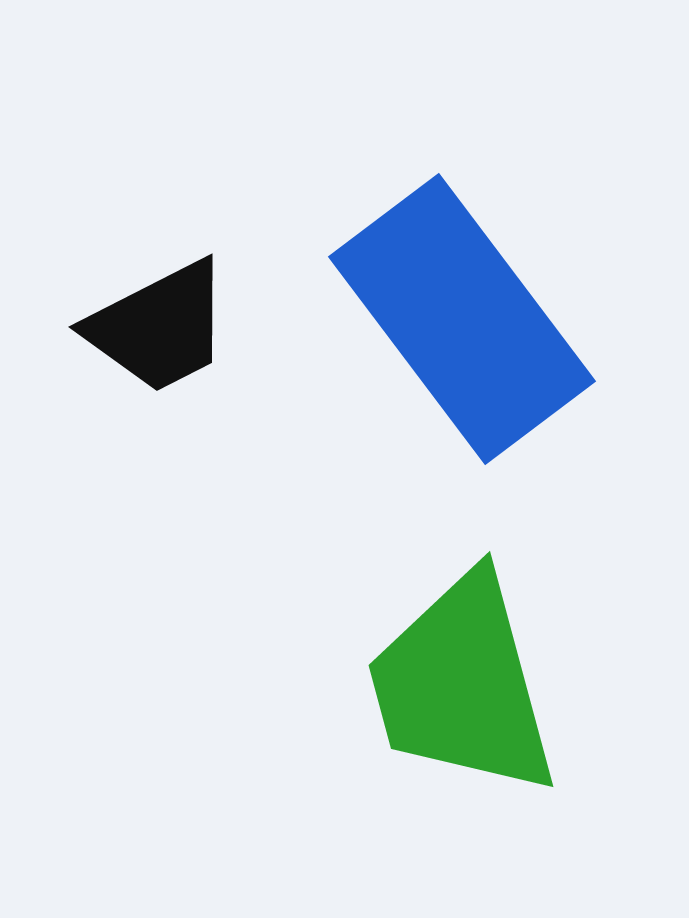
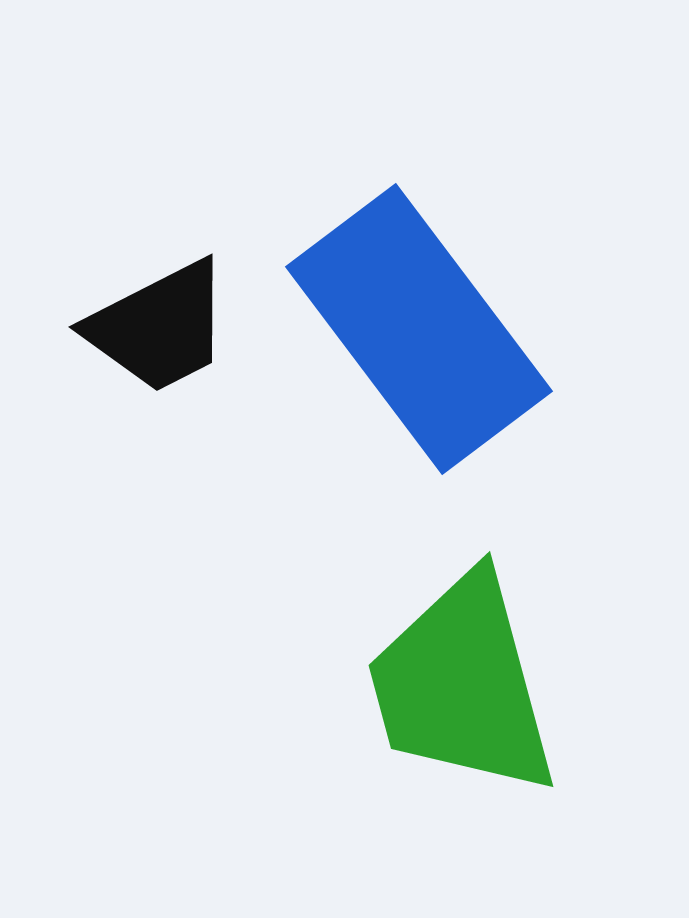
blue rectangle: moved 43 px left, 10 px down
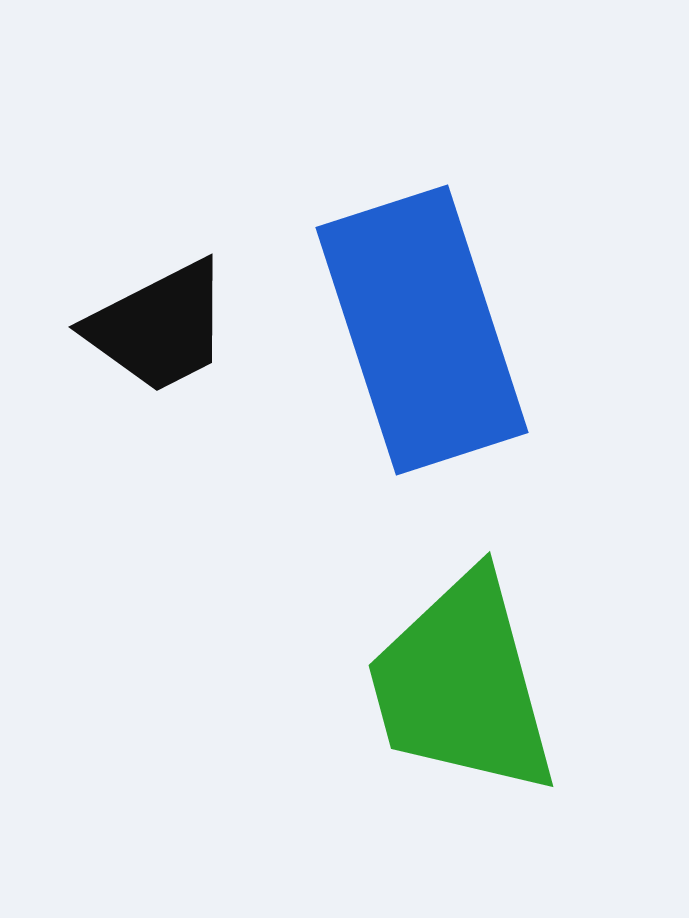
blue rectangle: moved 3 px right, 1 px down; rotated 19 degrees clockwise
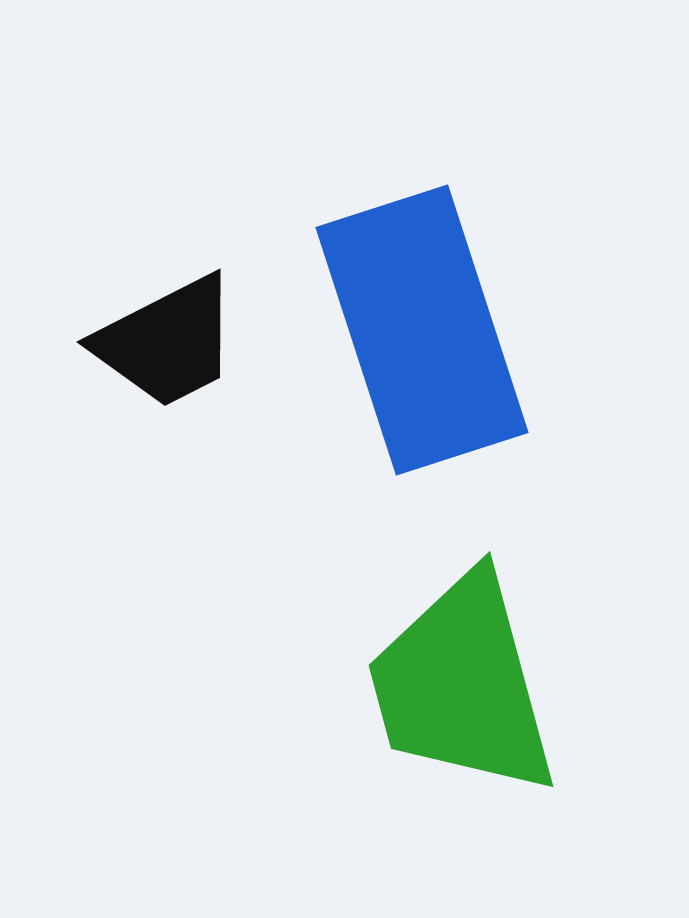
black trapezoid: moved 8 px right, 15 px down
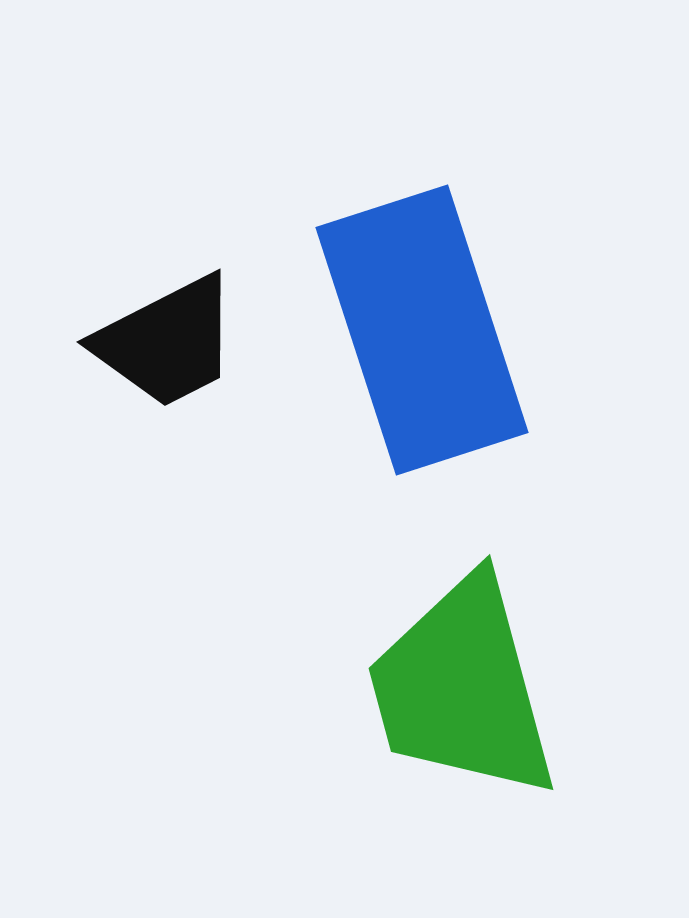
green trapezoid: moved 3 px down
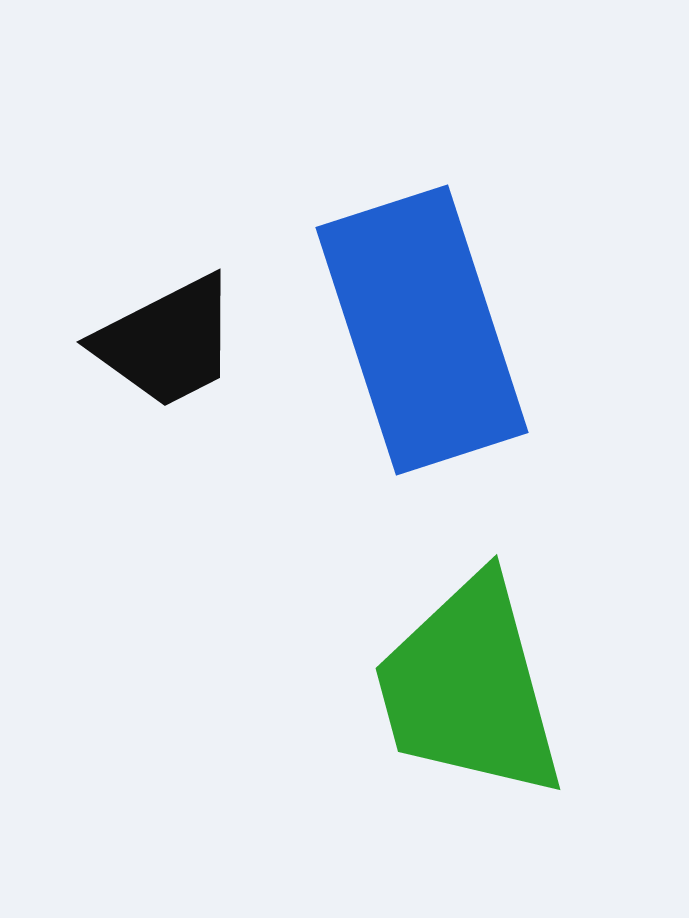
green trapezoid: moved 7 px right
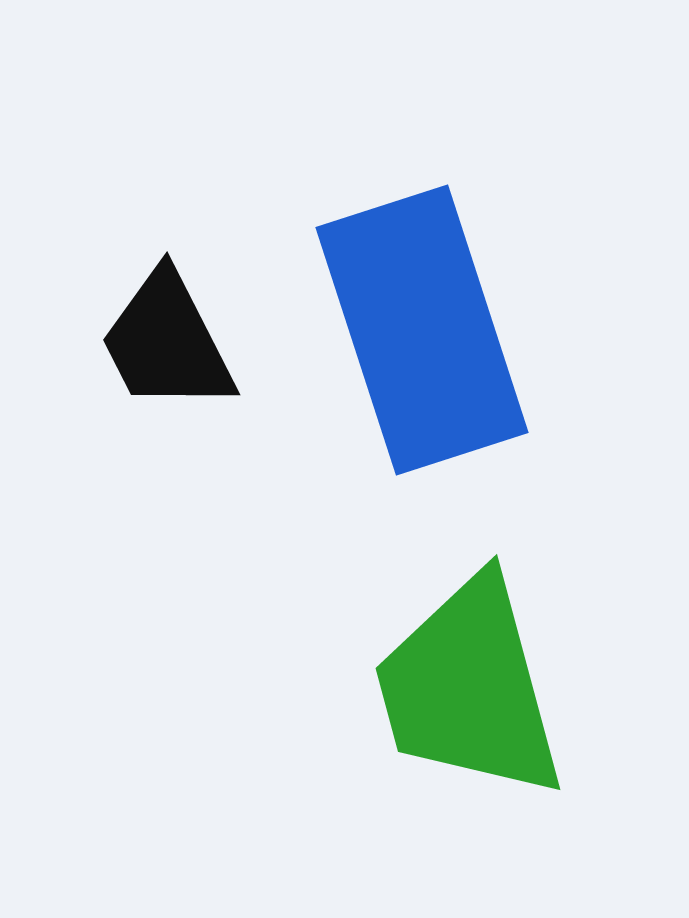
black trapezoid: rotated 90 degrees clockwise
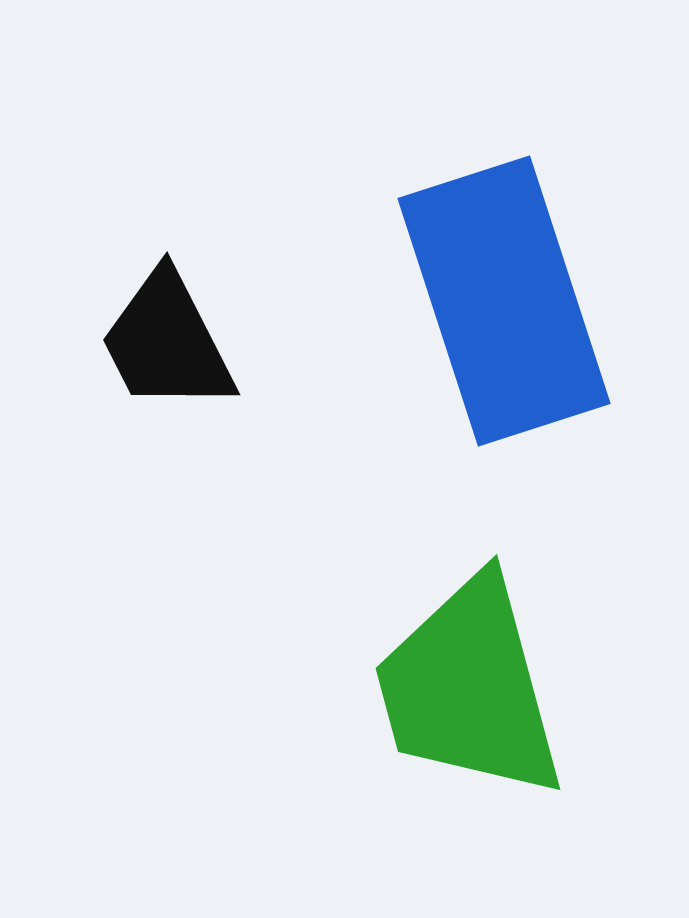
blue rectangle: moved 82 px right, 29 px up
